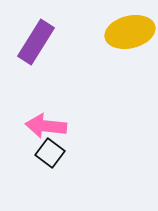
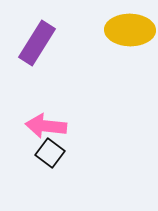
yellow ellipse: moved 2 px up; rotated 15 degrees clockwise
purple rectangle: moved 1 px right, 1 px down
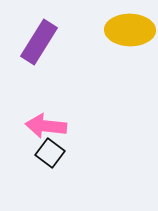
purple rectangle: moved 2 px right, 1 px up
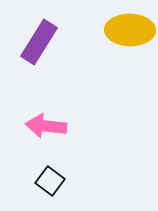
black square: moved 28 px down
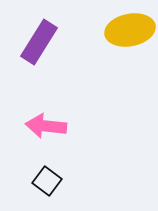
yellow ellipse: rotated 12 degrees counterclockwise
black square: moved 3 px left
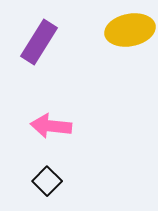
pink arrow: moved 5 px right
black square: rotated 8 degrees clockwise
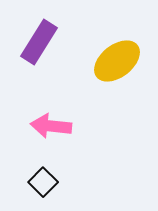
yellow ellipse: moved 13 px left, 31 px down; rotated 27 degrees counterclockwise
black square: moved 4 px left, 1 px down
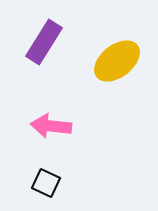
purple rectangle: moved 5 px right
black square: moved 3 px right, 1 px down; rotated 20 degrees counterclockwise
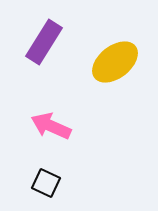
yellow ellipse: moved 2 px left, 1 px down
pink arrow: rotated 18 degrees clockwise
